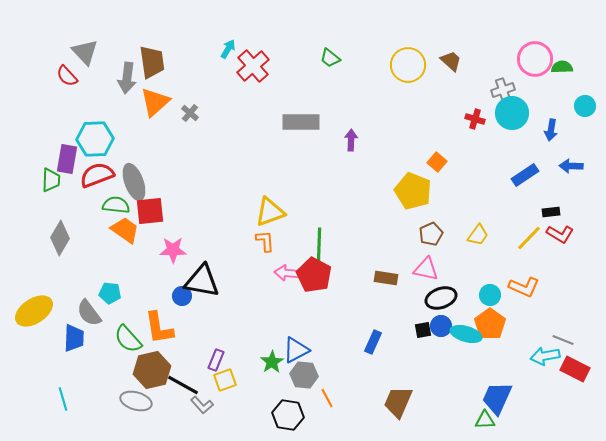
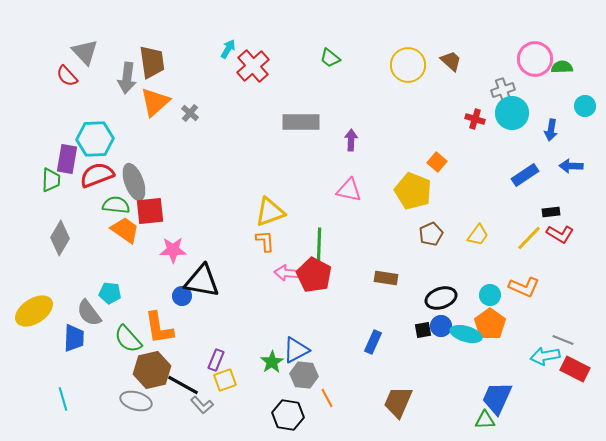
pink triangle at (426, 269): moved 77 px left, 79 px up
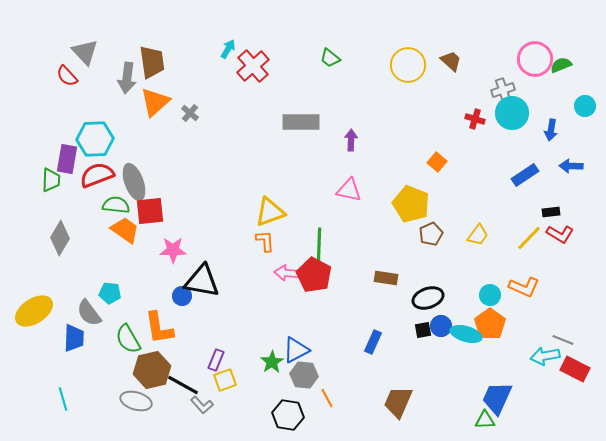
green semicircle at (562, 67): moved 1 px left, 2 px up; rotated 20 degrees counterclockwise
yellow pentagon at (413, 191): moved 2 px left, 13 px down
black ellipse at (441, 298): moved 13 px left
green semicircle at (128, 339): rotated 12 degrees clockwise
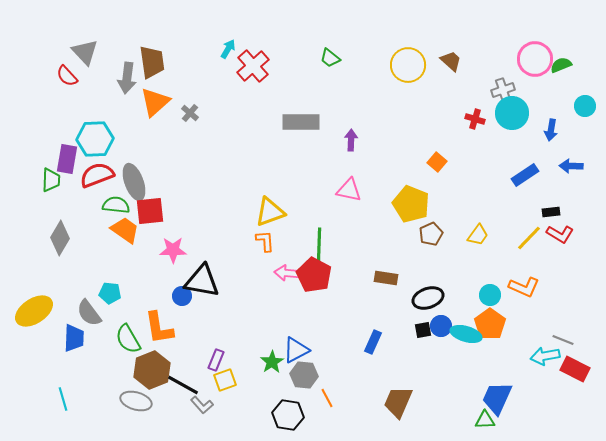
brown hexagon at (152, 370): rotated 9 degrees counterclockwise
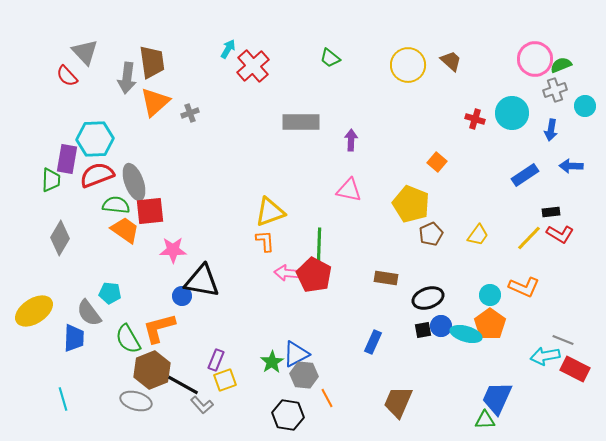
gray cross at (503, 90): moved 52 px right
gray cross at (190, 113): rotated 30 degrees clockwise
orange L-shape at (159, 328): rotated 84 degrees clockwise
blue triangle at (296, 350): moved 4 px down
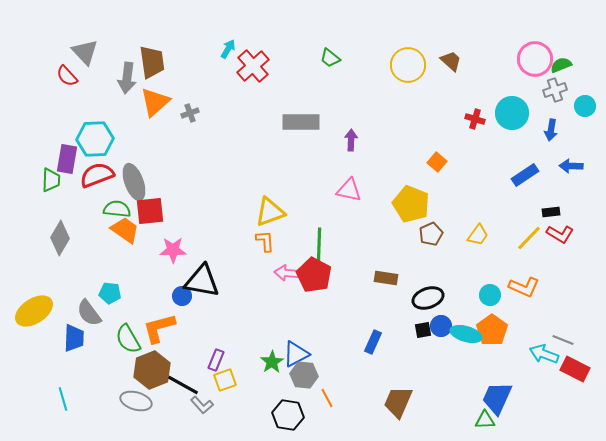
green semicircle at (116, 205): moved 1 px right, 4 px down
orange pentagon at (490, 324): moved 2 px right, 6 px down
cyan arrow at (545, 356): moved 1 px left, 2 px up; rotated 32 degrees clockwise
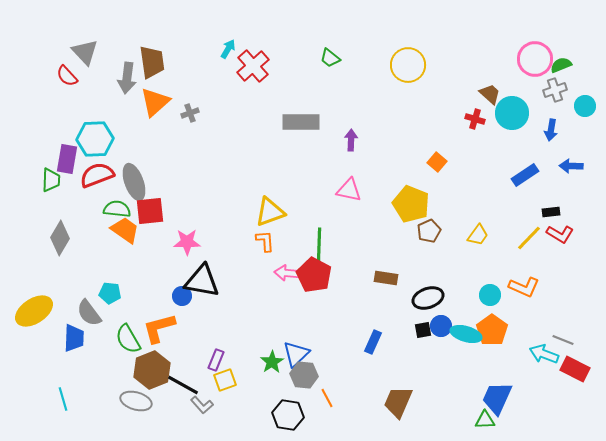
brown trapezoid at (451, 61): moved 39 px right, 33 px down
brown pentagon at (431, 234): moved 2 px left, 3 px up
pink star at (173, 250): moved 14 px right, 8 px up
blue triangle at (296, 354): rotated 16 degrees counterclockwise
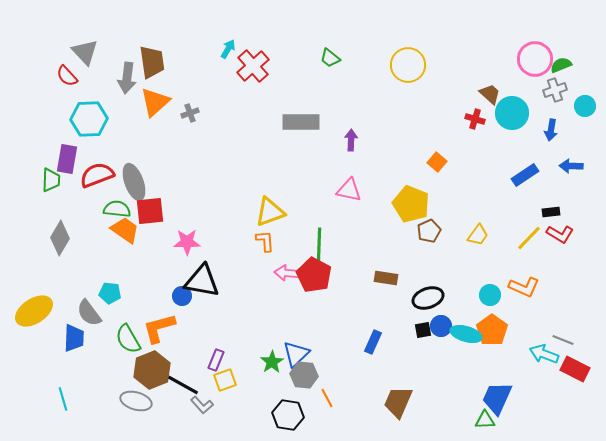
cyan hexagon at (95, 139): moved 6 px left, 20 px up
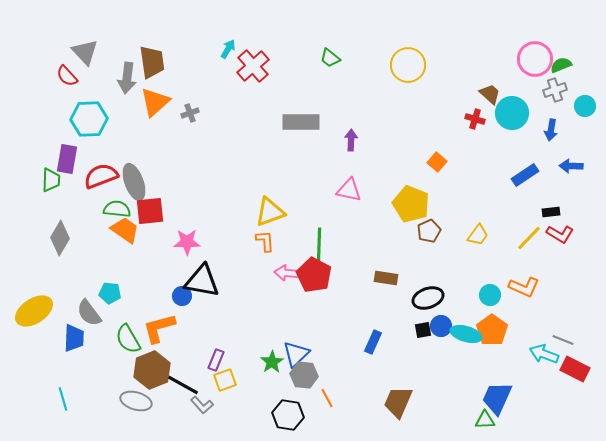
red semicircle at (97, 175): moved 4 px right, 1 px down
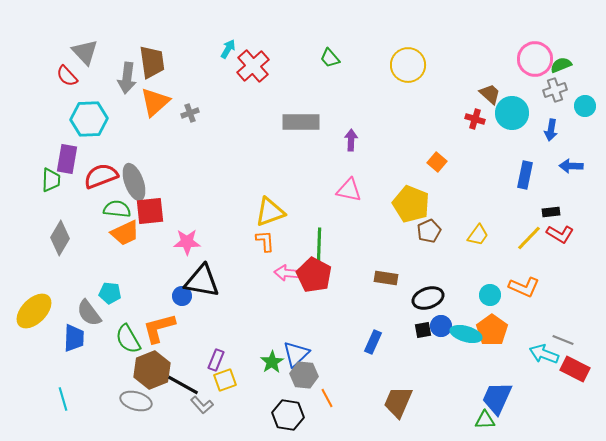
green trapezoid at (330, 58): rotated 10 degrees clockwise
blue rectangle at (525, 175): rotated 44 degrees counterclockwise
orange trapezoid at (125, 230): moved 3 px down; rotated 120 degrees clockwise
yellow ellipse at (34, 311): rotated 12 degrees counterclockwise
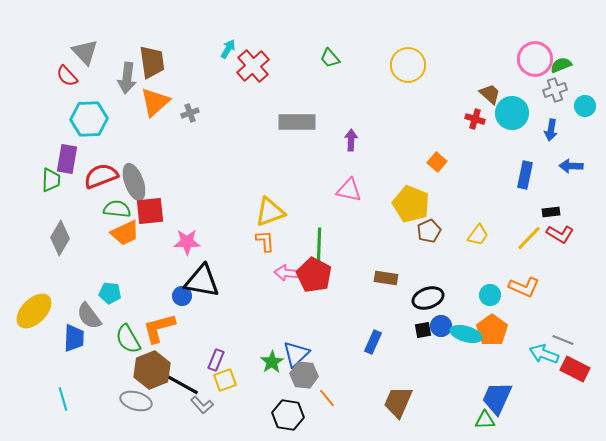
gray rectangle at (301, 122): moved 4 px left
gray semicircle at (89, 313): moved 3 px down
orange line at (327, 398): rotated 12 degrees counterclockwise
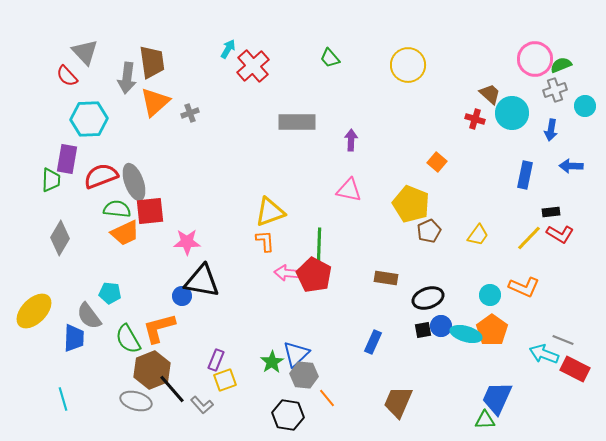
black line at (183, 385): moved 11 px left, 4 px down; rotated 20 degrees clockwise
